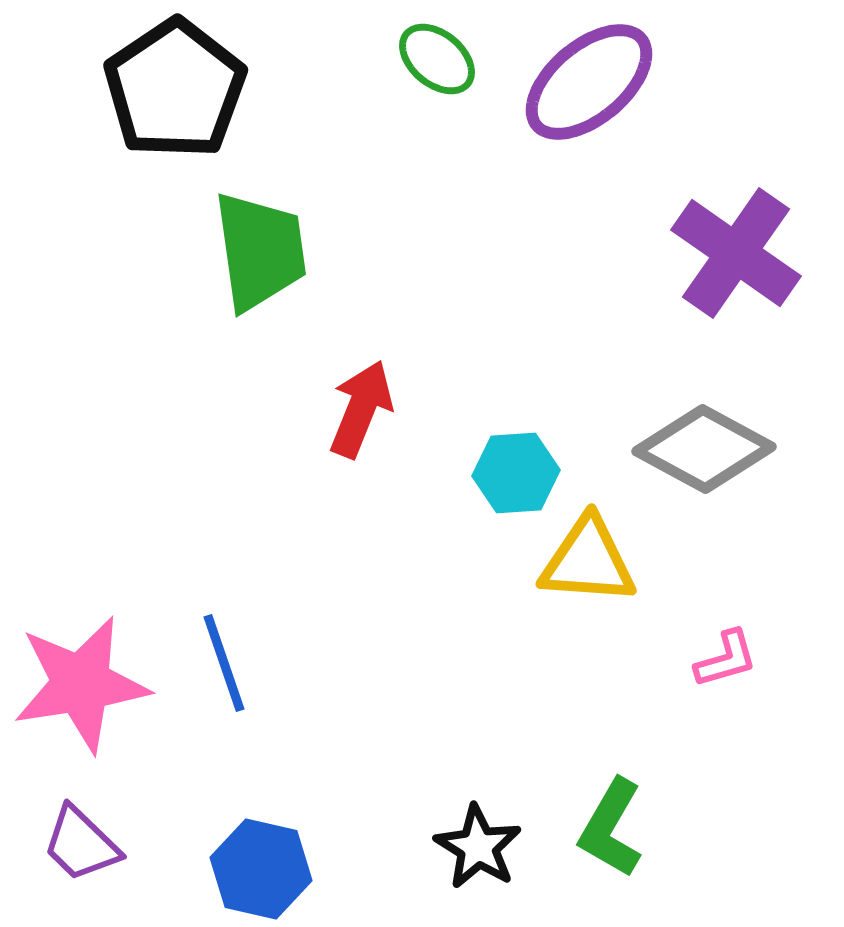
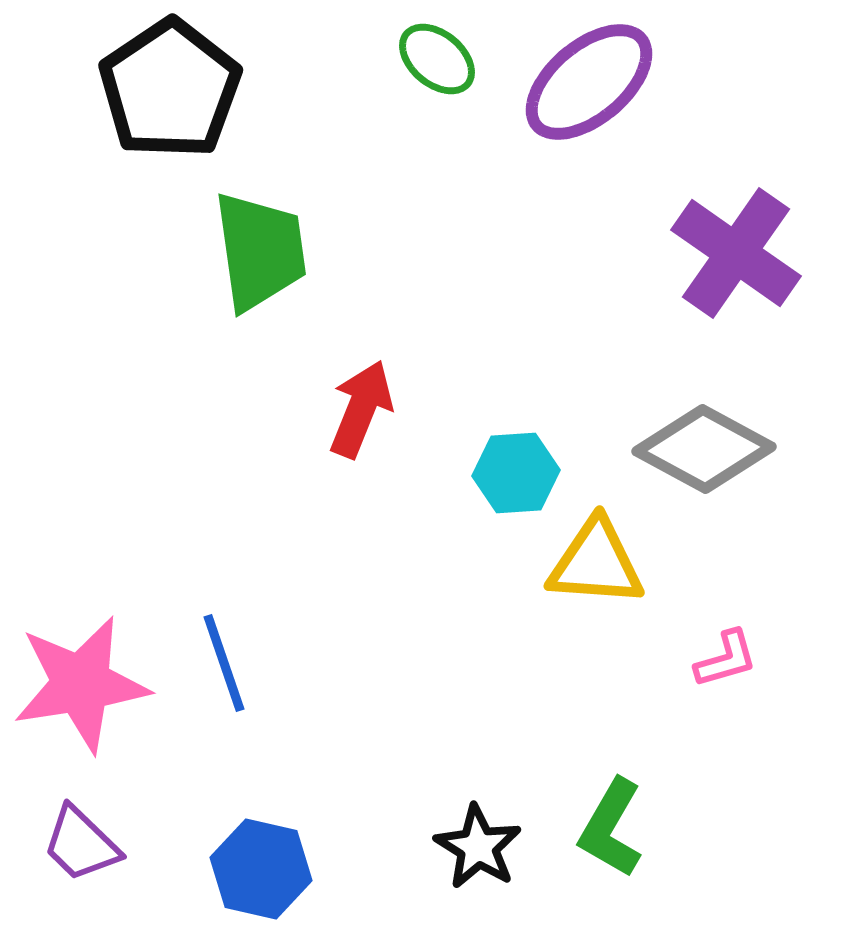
black pentagon: moved 5 px left
yellow triangle: moved 8 px right, 2 px down
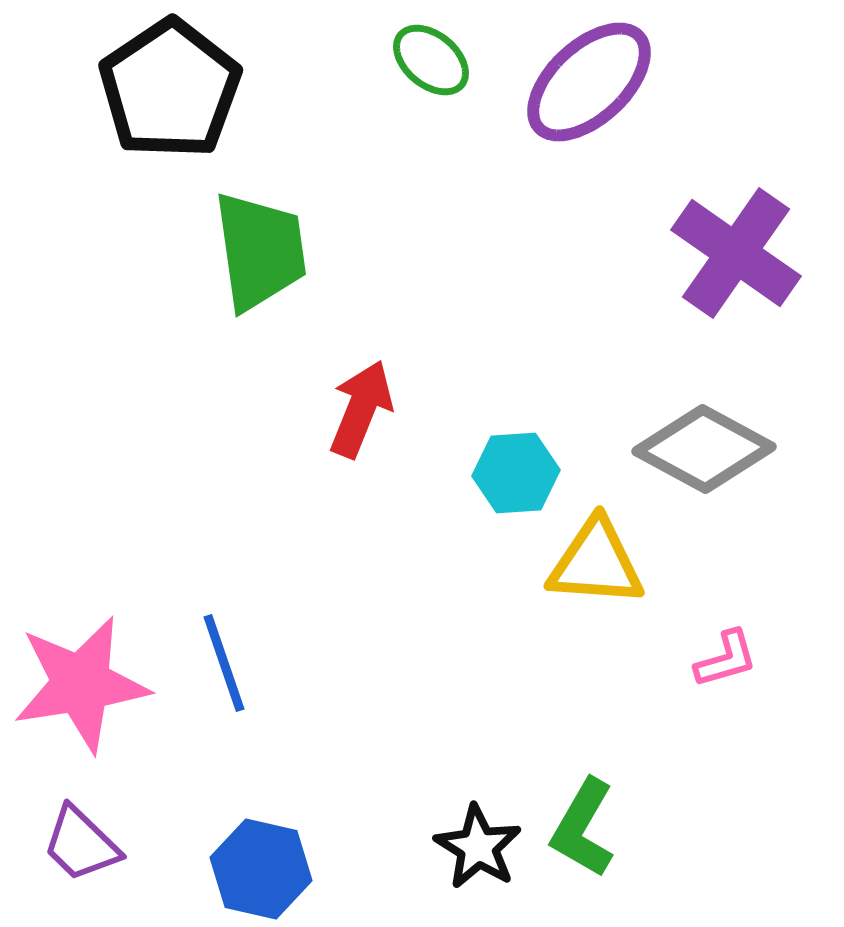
green ellipse: moved 6 px left, 1 px down
purple ellipse: rotated 3 degrees counterclockwise
green L-shape: moved 28 px left
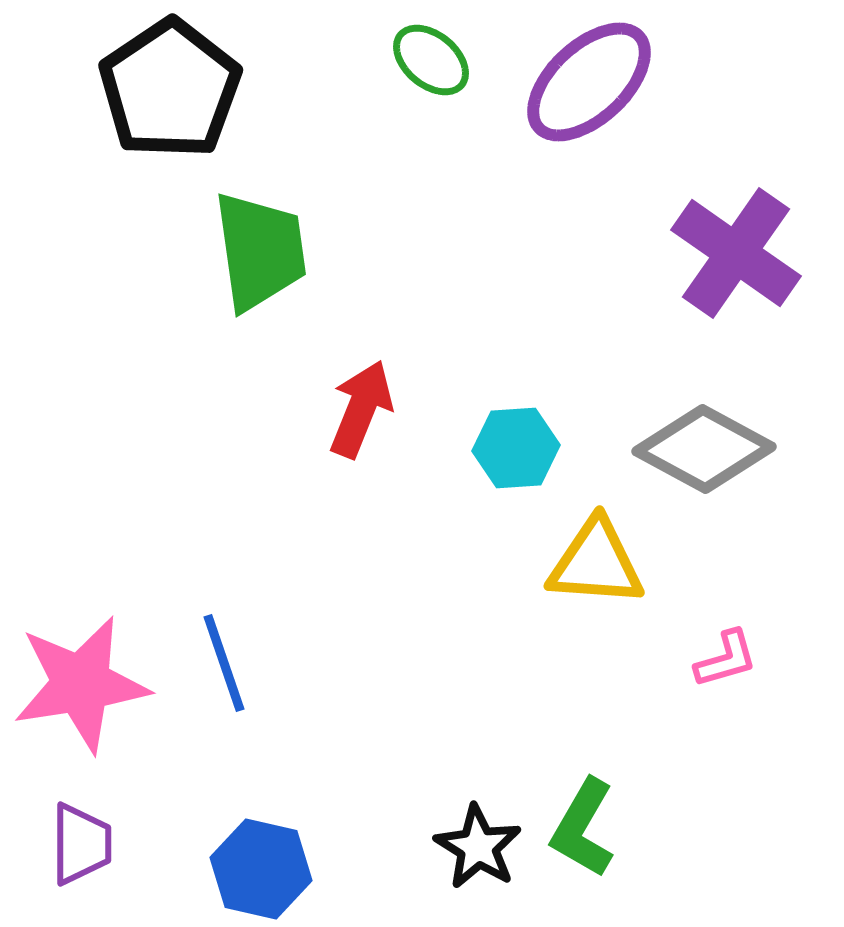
cyan hexagon: moved 25 px up
purple trapezoid: rotated 134 degrees counterclockwise
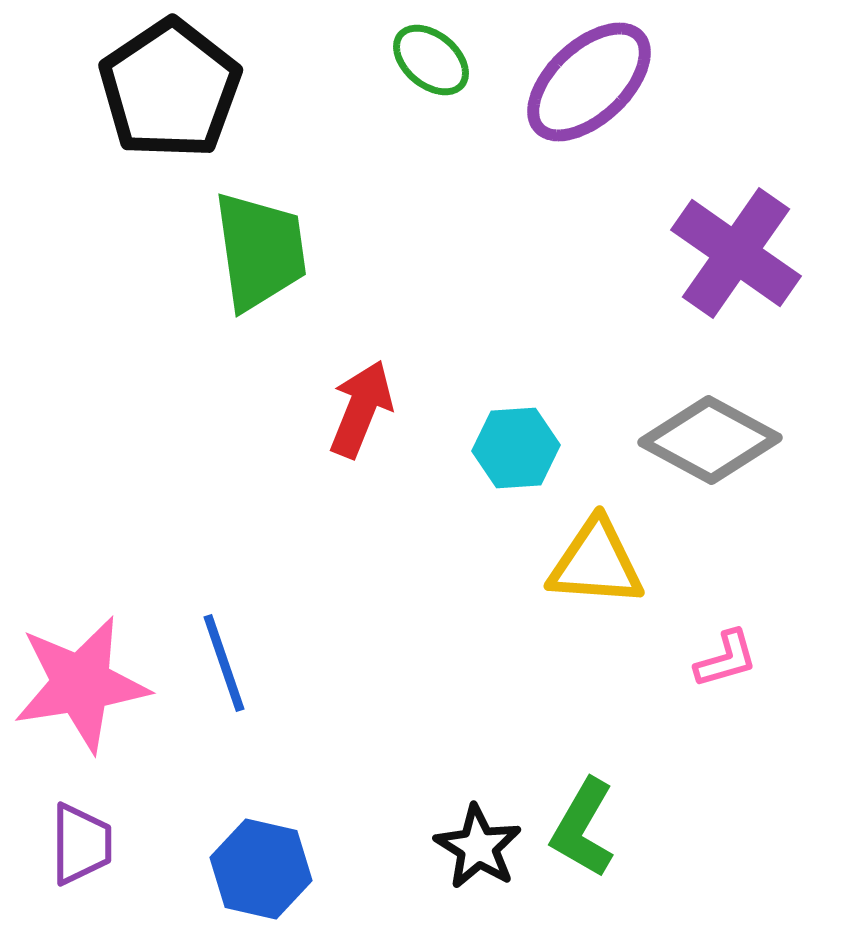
gray diamond: moved 6 px right, 9 px up
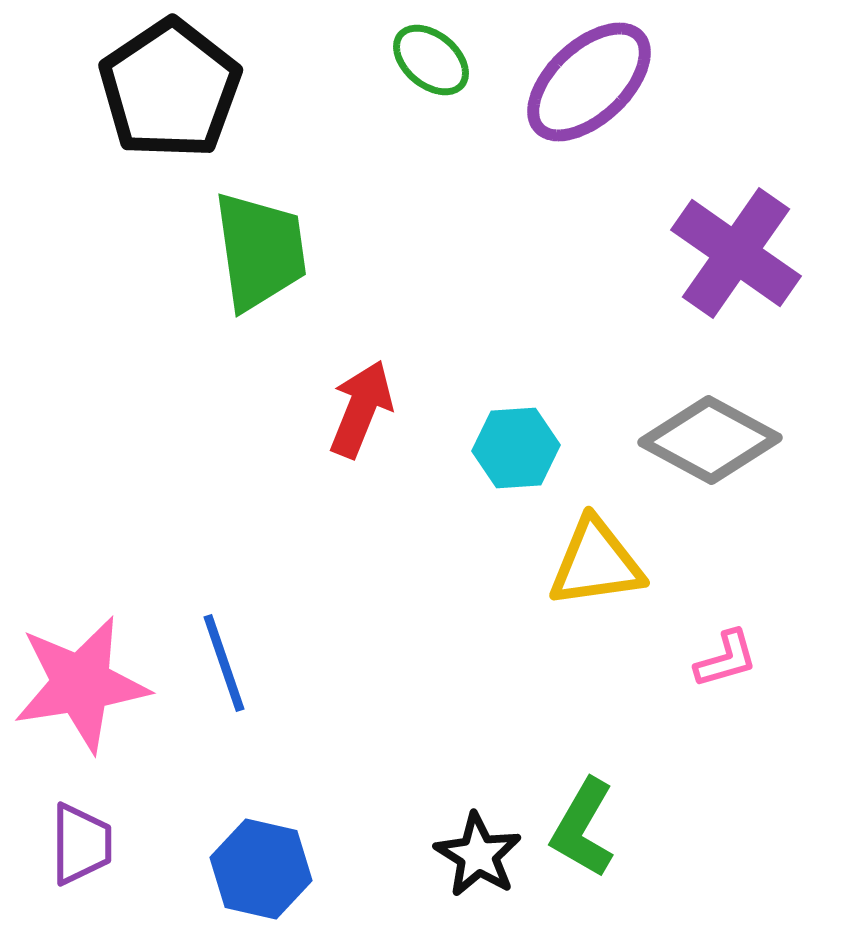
yellow triangle: rotated 12 degrees counterclockwise
black star: moved 8 px down
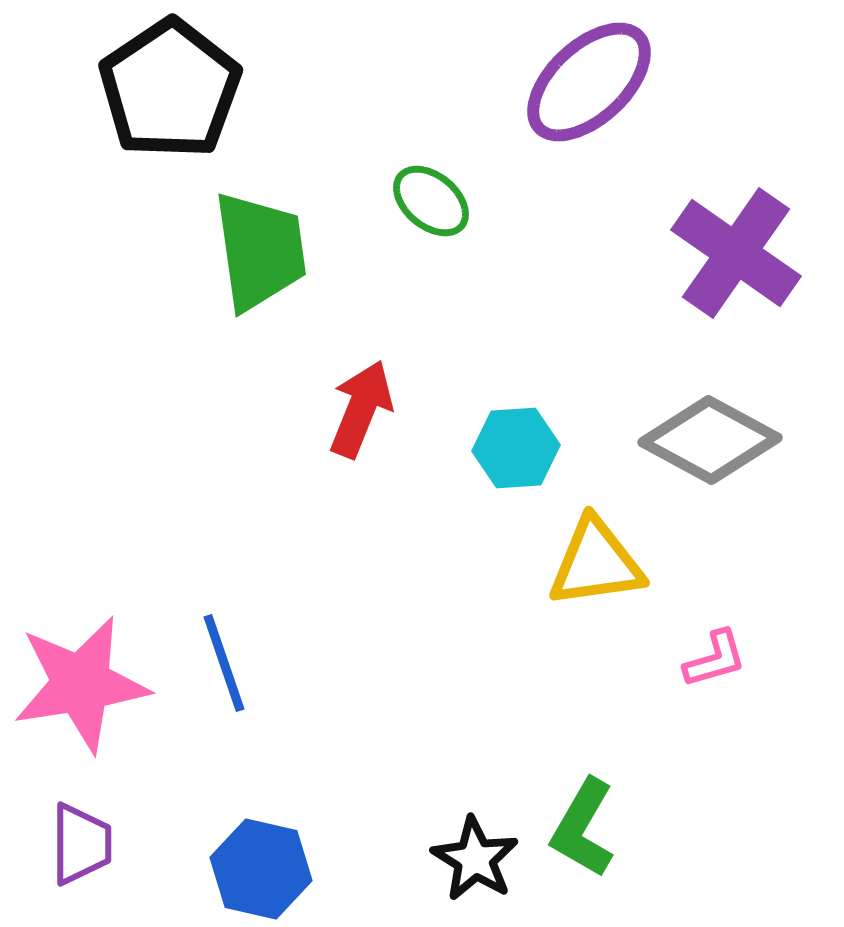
green ellipse: moved 141 px down
pink L-shape: moved 11 px left
black star: moved 3 px left, 4 px down
